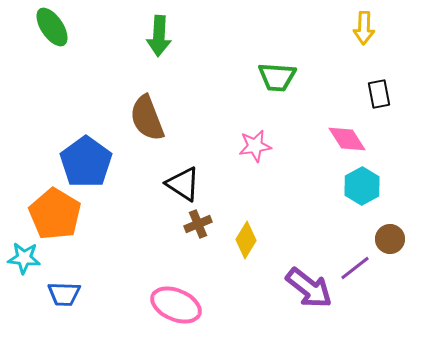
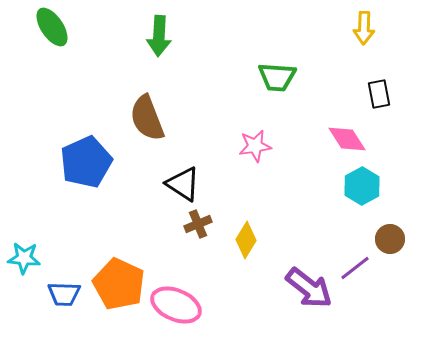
blue pentagon: rotated 12 degrees clockwise
orange pentagon: moved 64 px right, 70 px down; rotated 6 degrees counterclockwise
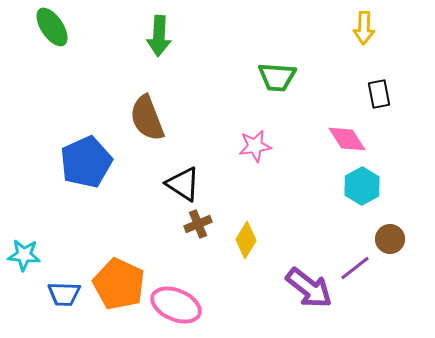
cyan star: moved 3 px up
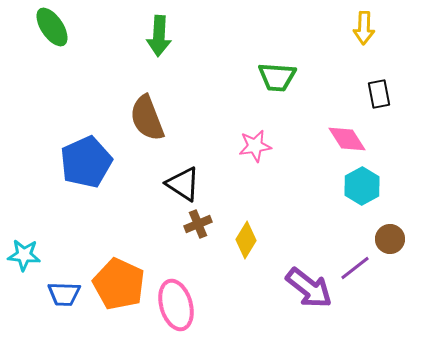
pink ellipse: rotated 51 degrees clockwise
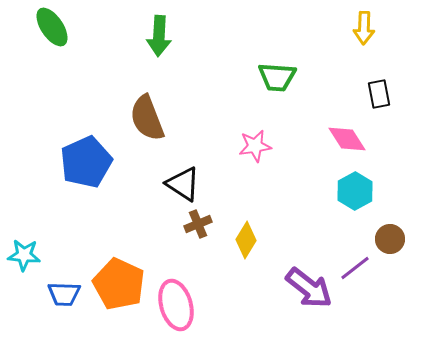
cyan hexagon: moved 7 px left, 5 px down
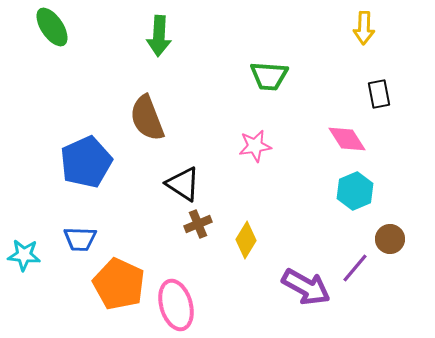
green trapezoid: moved 8 px left, 1 px up
cyan hexagon: rotated 6 degrees clockwise
purple line: rotated 12 degrees counterclockwise
purple arrow: moved 3 px left, 1 px up; rotated 9 degrees counterclockwise
blue trapezoid: moved 16 px right, 55 px up
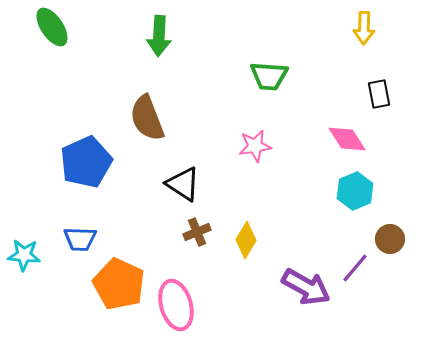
brown cross: moved 1 px left, 8 px down
